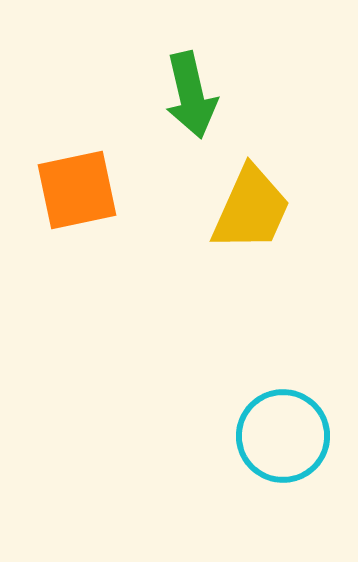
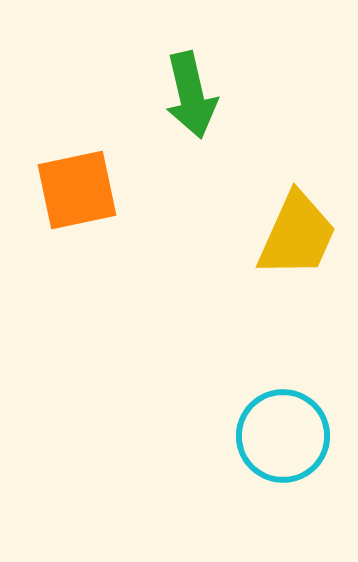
yellow trapezoid: moved 46 px right, 26 px down
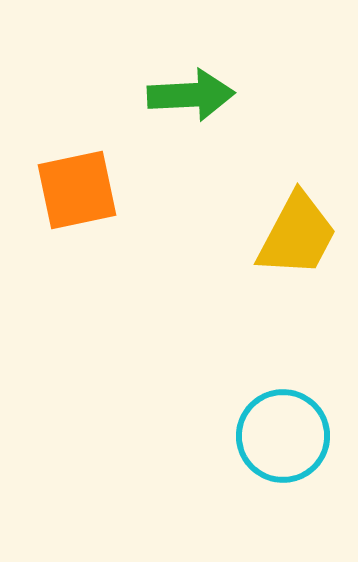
green arrow: rotated 80 degrees counterclockwise
yellow trapezoid: rotated 4 degrees clockwise
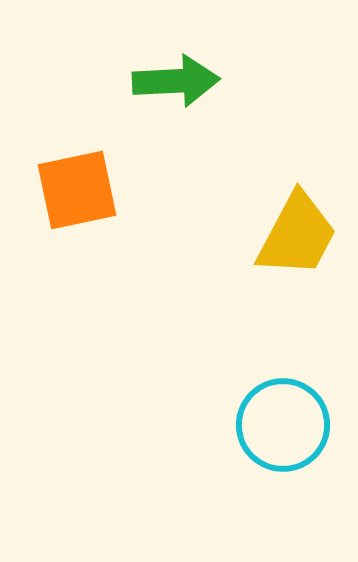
green arrow: moved 15 px left, 14 px up
cyan circle: moved 11 px up
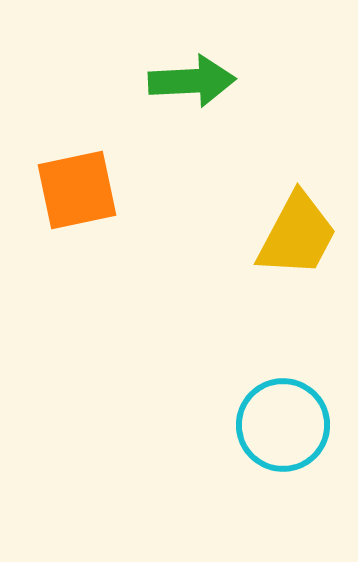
green arrow: moved 16 px right
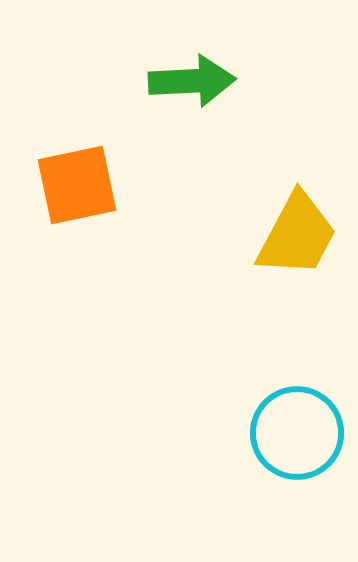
orange square: moved 5 px up
cyan circle: moved 14 px right, 8 px down
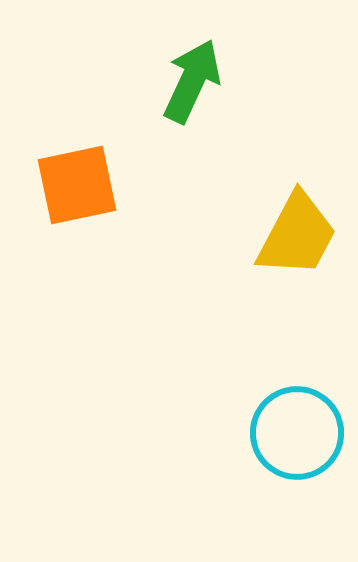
green arrow: rotated 62 degrees counterclockwise
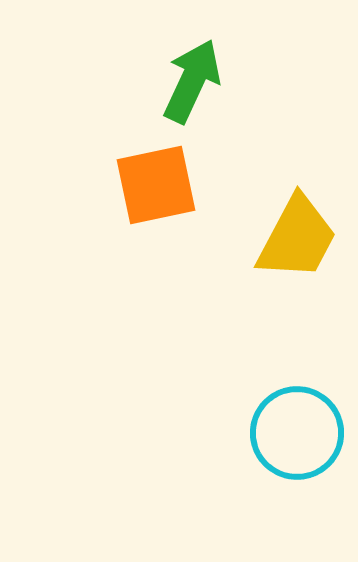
orange square: moved 79 px right
yellow trapezoid: moved 3 px down
